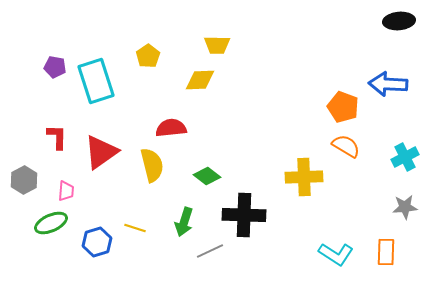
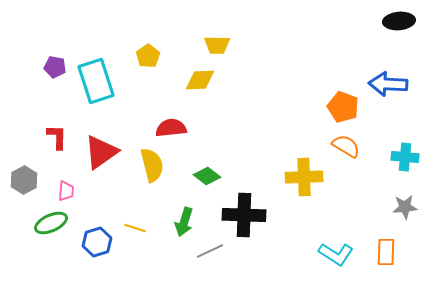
cyan cross: rotated 32 degrees clockwise
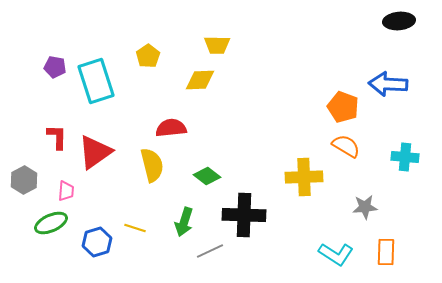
red triangle: moved 6 px left
gray star: moved 40 px left
